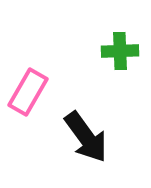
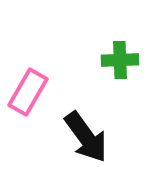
green cross: moved 9 px down
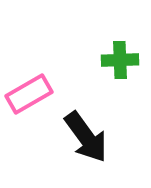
pink rectangle: moved 1 px right, 2 px down; rotated 30 degrees clockwise
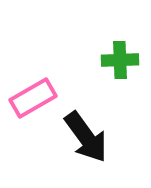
pink rectangle: moved 4 px right, 4 px down
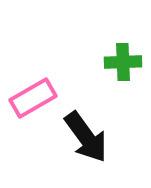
green cross: moved 3 px right, 2 px down
